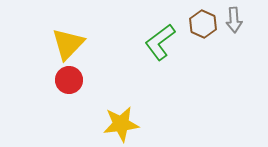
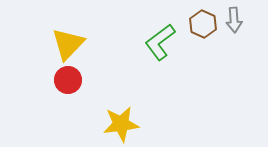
red circle: moved 1 px left
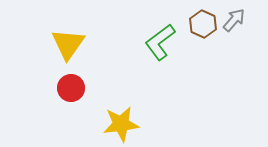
gray arrow: rotated 135 degrees counterclockwise
yellow triangle: rotated 9 degrees counterclockwise
red circle: moved 3 px right, 8 px down
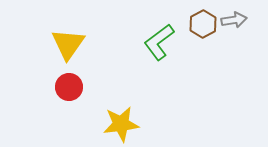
gray arrow: rotated 40 degrees clockwise
brown hexagon: rotated 8 degrees clockwise
green L-shape: moved 1 px left
red circle: moved 2 px left, 1 px up
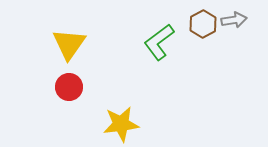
yellow triangle: moved 1 px right
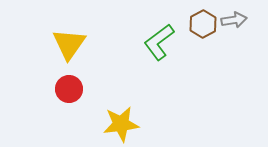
red circle: moved 2 px down
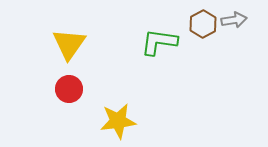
green L-shape: rotated 45 degrees clockwise
yellow star: moved 3 px left, 3 px up
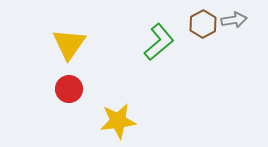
green L-shape: rotated 132 degrees clockwise
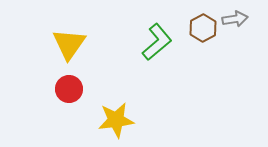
gray arrow: moved 1 px right, 1 px up
brown hexagon: moved 4 px down
green L-shape: moved 2 px left
yellow star: moved 2 px left, 1 px up
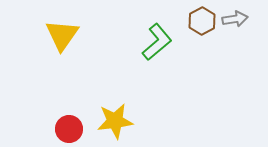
brown hexagon: moved 1 px left, 7 px up
yellow triangle: moved 7 px left, 9 px up
red circle: moved 40 px down
yellow star: moved 1 px left, 1 px down
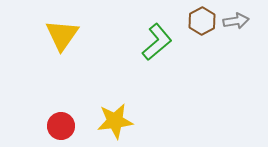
gray arrow: moved 1 px right, 2 px down
red circle: moved 8 px left, 3 px up
